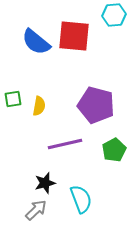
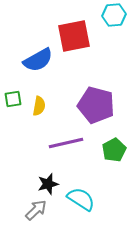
red square: rotated 16 degrees counterclockwise
blue semicircle: moved 2 px right, 18 px down; rotated 68 degrees counterclockwise
purple line: moved 1 px right, 1 px up
black star: moved 3 px right, 1 px down
cyan semicircle: rotated 36 degrees counterclockwise
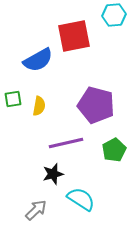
black star: moved 5 px right, 10 px up
